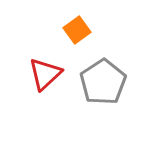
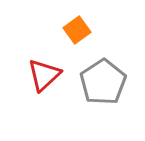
red triangle: moved 1 px left, 1 px down
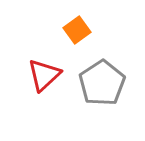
gray pentagon: moved 1 px left, 1 px down
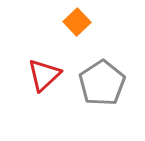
orange square: moved 8 px up; rotated 8 degrees counterclockwise
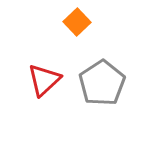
red triangle: moved 5 px down
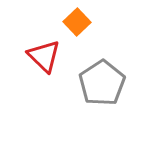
red triangle: moved 24 px up; rotated 33 degrees counterclockwise
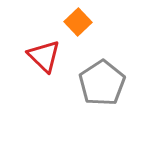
orange square: moved 1 px right
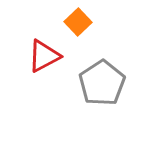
red triangle: rotated 48 degrees clockwise
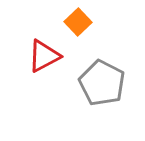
gray pentagon: rotated 12 degrees counterclockwise
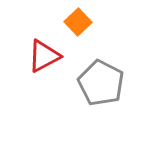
gray pentagon: moved 1 px left
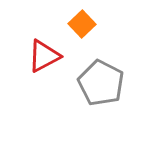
orange square: moved 4 px right, 2 px down
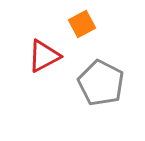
orange square: rotated 16 degrees clockwise
